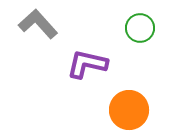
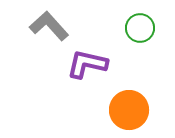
gray L-shape: moved 11 px right, 2 px down
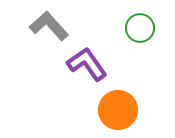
purple L-shape: rotated 42 degrees clockwise
orange circle: moved 11 px left
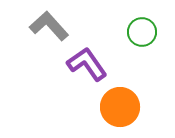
green circle: moved 2 px right, 4 px down
orange circle: moved 2 px right, 3 px up
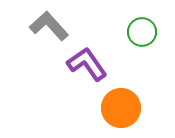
orange circle: moved 1 px right, 1 px down
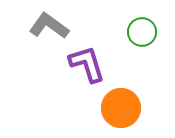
gray L-shape: rotated 12 degrees counterclockwise
purple L-shape: rotated 18 degrees clockwise
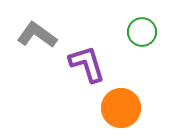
gray L-shape: moved 12 px left, 9 px down
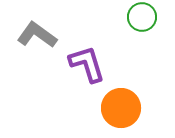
green circle: moved 15 px up
